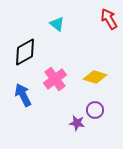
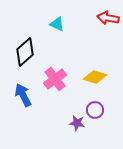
red arrow: moved 1 px left, 1 px up; rotated 50 degrees counterclockwise
cyan triangle: rotated 14 degrees counterclockwise
black diamond: rotated 12 degrees counterclockwise
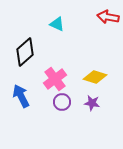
red arrow: moved 1 px up
blue arrow: moved 2 px left, 1 px down
purple circle: moved 33 px left, 8 px up
purple star: moved 15 px right, 20 px up
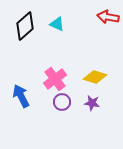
black diamond: moved 26 px up
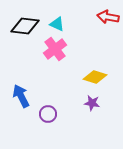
black diamond: rotated 48 degrees clockwise
pink cross: moved 30 px up
purple circle: moved 14 px left, 12 px down
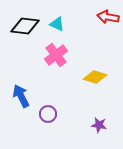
pink cross: moved 1 px right, 6 px down
purple star: moved 7 px right, 22 px down
